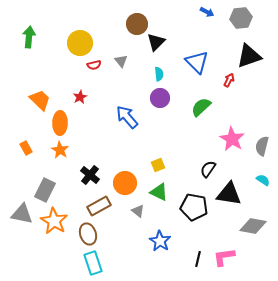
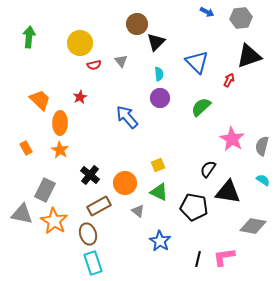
black triangle at (229, 194): moved 1 px left, 2 px up
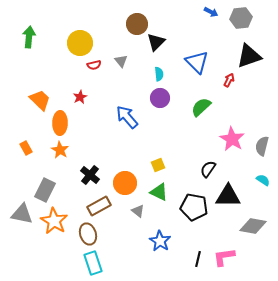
blue arrow at (207, 12): moved 4 px right
black triangle at (228, 192): moved 4 px down; rotated 8 degrees counterclockwise
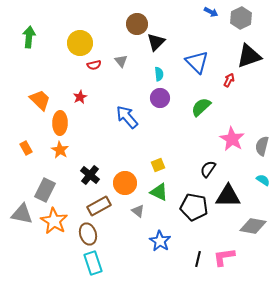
gray hexagon at (241, 18): rotated 20 degrees counterclockwise
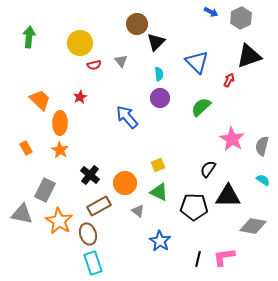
black pentagon at (194, 207): rotated 8 degrees counterclockwise
orange star at (54, 221): moved 5 px right
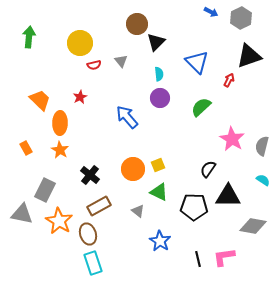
orange circle at (125, 183): moved 8 px right, 14 px up
black line at (198, 259): rotated 28 degrees counterclockwise
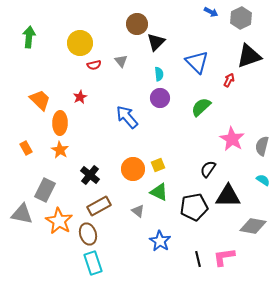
black pentagon at (194, 207): rotated 12 degrees counterclockwise
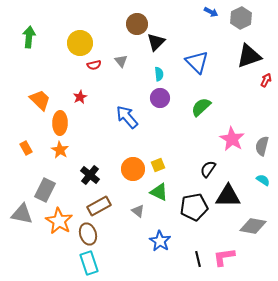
red arrow at (229, 80): moved 37 px right
cyan rectangle at (93, 263): moved 4 px left
